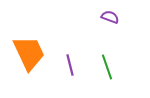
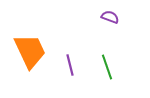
orange trapezoid: moved 1 px right, 2 px up
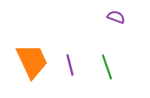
purple semicircle: moved 6 px right
orange trapezoid: moved 2 px right, 10 px down
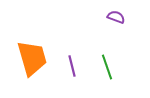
orange trapezoid: moved 3 px up; rotated 9 degrees clockwise
purple line: moved 2 px right, 1 px down
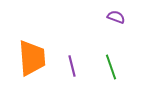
orange trapezoid: rotated 12 degrees clockwise
green line: moved 4 px right
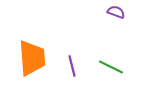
purple semicircle: moved 5 px up
green line: rotated 45 degrees counterclockwise
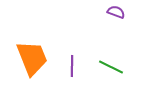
orange trapezoid: rotated 18 degrees counterclockwise
purple line: rotated 15 degrees clockwise
